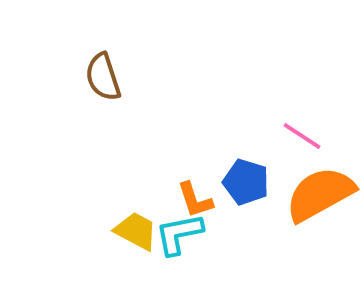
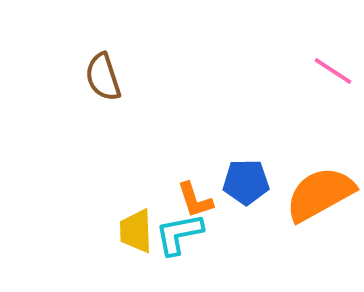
pink line: moved 31 px right, 65 px up
blue pentagon: rotated 18 degrees counterclockwise
yellow trapezoid: rotated 120 degrees counterclockwise
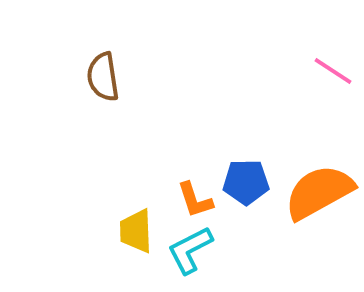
brown semicircle: rotated 9 degrees clockwise
orange semicircle: moved 1 px left, 2 px up
cyan L-shape: moved 11 px right, 16 px down; rotated 16 degrees counterclockwise
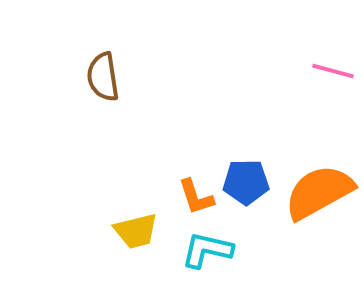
pink line: rotated 18 degrees counterclockwise
orange L-shape: moved 1 px right, 3 px up
yellow trapezoid: rotated 102 degrees counterclockwise
cyan L-shape: moved 17 px right; rotated 40 degrees clockwise
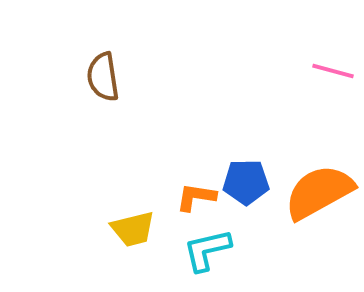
orange L-shape: rotated 117 degrees clockwise
yellow trapezoid: moved 3 px left, 2 px up
cyan L-shape: rotated 26 degrees counterclockwise
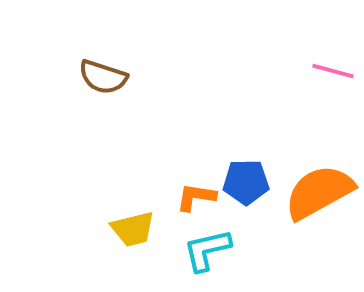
brown semicircle: rotated 63 degrees counterclockwise
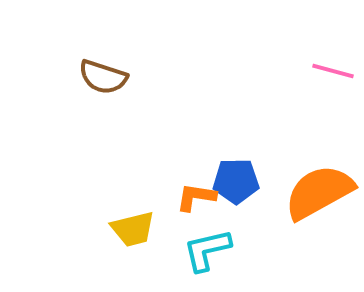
blue pentagon: moved 10 px left, 1 px up
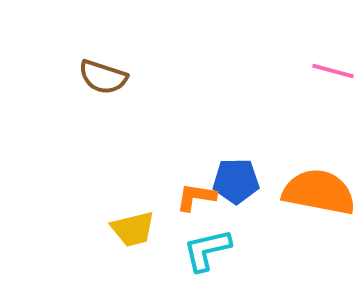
orange semicircle: rotated 40 degrees clockwise
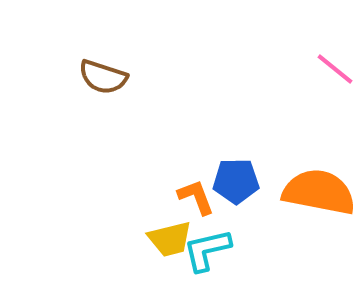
pink line: moved 2 px right, 2 px up; rotated 24 degrees clockwise
orange L-shape: rotated 60 degrees clockwise
yellow trapezoid: moved 37 px right, 10 px down
